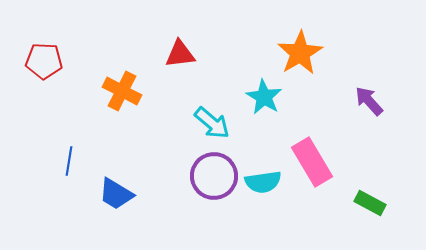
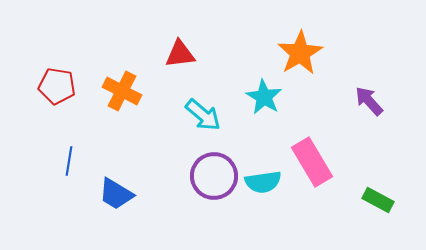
red pentagon: moved 13 px right, 25 px down; rotated 6 degrees clockwise
cyan arrow: moved 9 px left, 8 px up
green rectangle: moved 8 px right, 3 px up
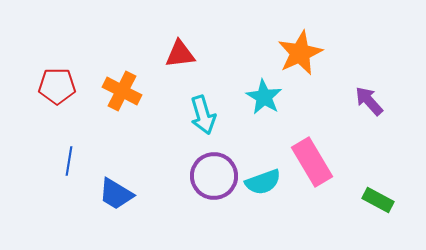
orange star: rotated 6 degrees clockwise
red pentagon: rotated 9 degrees counterclockwise
cyan arrow: rotated 33 degrees clockwise
cyan semicircle: rotated 12 degrees counterclockwise
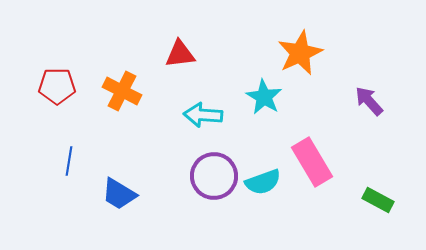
cyan arrow: rotated 111 degrees clockwise
blue trapezoid: moved 3 px right
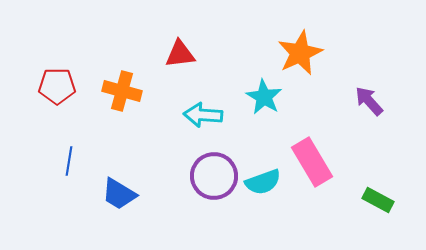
orange cross: rotated 12 degrees counterclockwise
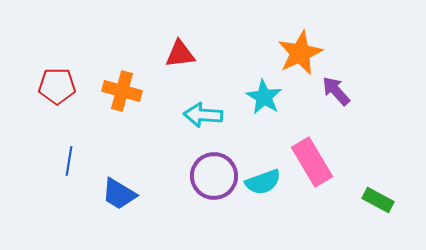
purple arrow: moved 33 px left, 10 px up
